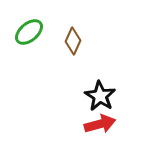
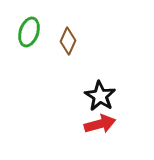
green ellipse: rotated 32 degrees counterclockwise
brown diamond: moved 5 px left
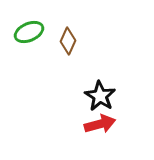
green ellipse: rotated 48 degrees clockwise
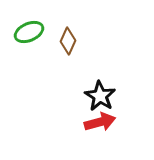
red arrow: moved 2 px up
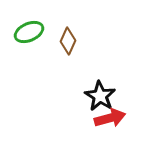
red arrow: moved 10 px right, 4 px up
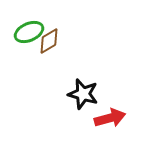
brown diamond: moved 19 px left; rotated 36 degrees clockwise
black star: moved 17 px left, 2 px up; rotated 16 degrees counterclockwise
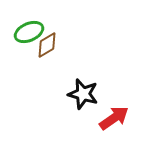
brown diamond: moved 2 px left, 4 px down
red arrow: moved 4 px right; rotated 20 degrees counterclockwise
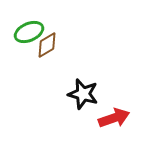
red arrow: rotated 16 degrees clockwise
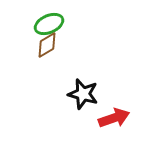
green ellipse: moved 20 px right, 8 px up
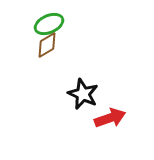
black star: rotated 8 degrees clockwise
red arrow: moved 4 px left
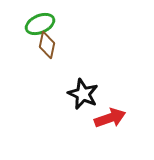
green ellipse: moved 9 px left
brown diamond: rotated 48 degrees counterclockwise
